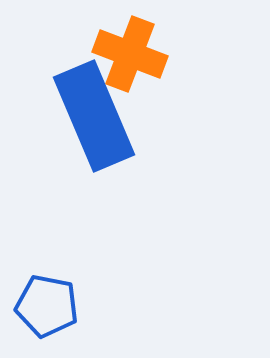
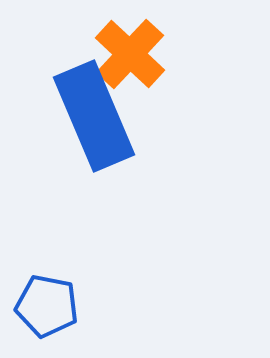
orange cross: rotated 22 degrees clockwise
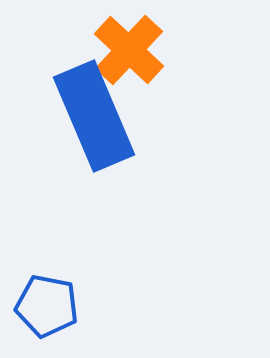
orange cross: moved 1 px left, 4 px up
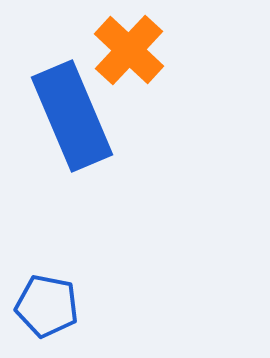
blue rectangle: moved 22 px left
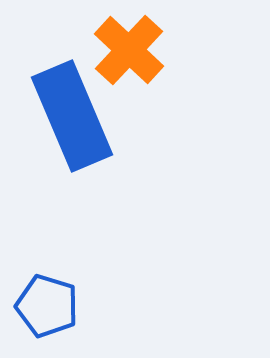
blue pentagon: rotated 6 degrees clockwise
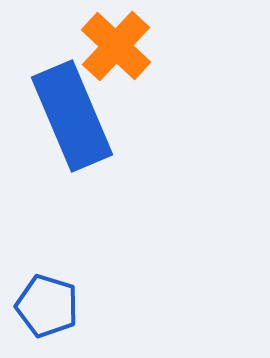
orange cross: moved 13 px left, 4 px up
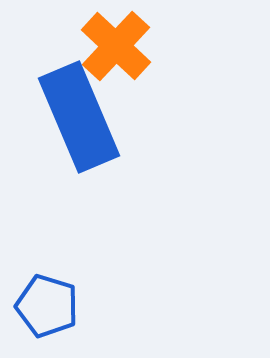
blue rectangle: moved 7 px right, 1 px down
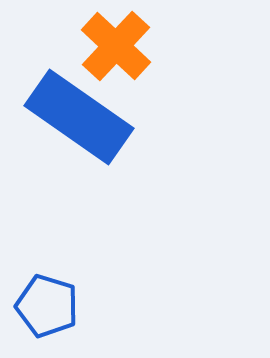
blue rectangle: rotated 32 degrees counterclockwise
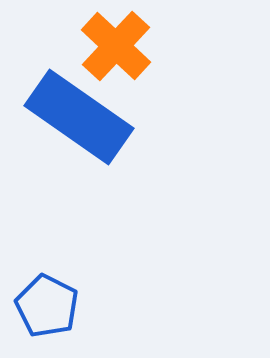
blue pentagon: rotated 10 degrees clockwise
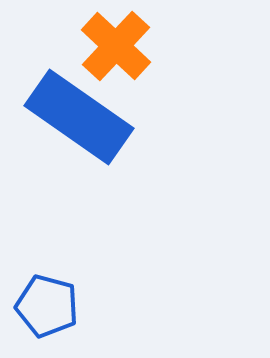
blue pentagon: rotated 12 degrees counterclockwise
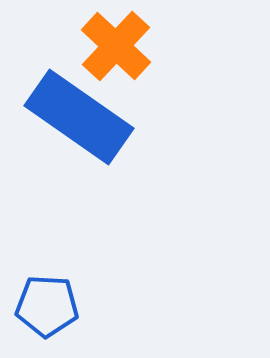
blue pentagon: rotated 12 degrees counterclockwise
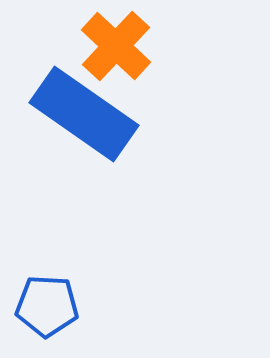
blue rectangle: moved 5 px right, 3 px up
